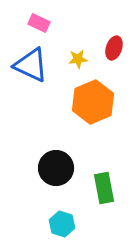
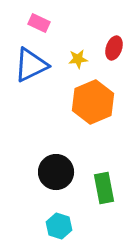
blue triangle: rotated 51 degrees counterclockwise
black circle: moved 4 px down
cyan hexagon: moved 3 px left, 2 px down
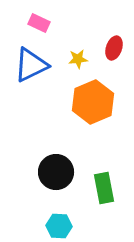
cyan hexagon: rotated 15 degrees counterclockwise
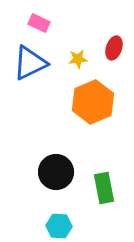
blue triangle: moved 1 px left, 2 px up
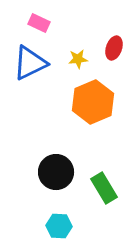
green rectangle: rotated 20 degrees counterclockwise
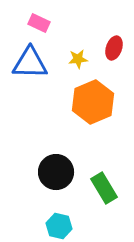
blue triangle: rotated 27 degrees clockwise
cyan hexagon: rotated 10 degrees clockwise
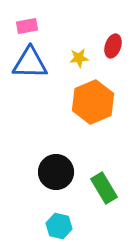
pink rectangle: moved 12 px left, 3 px down; rotated 35 degrees counterclockwise
red ellipse: moved 1 px left, 2 px up
yellow star: moved 1 px right, 1 px up
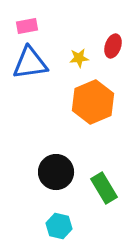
blue triangle: rotated 9 degrees counterclockwise
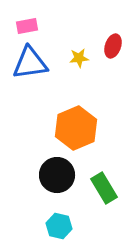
orange hexagon: moved 17 px left, 26 px down
black circle: moved 1 px right, 3 px down
